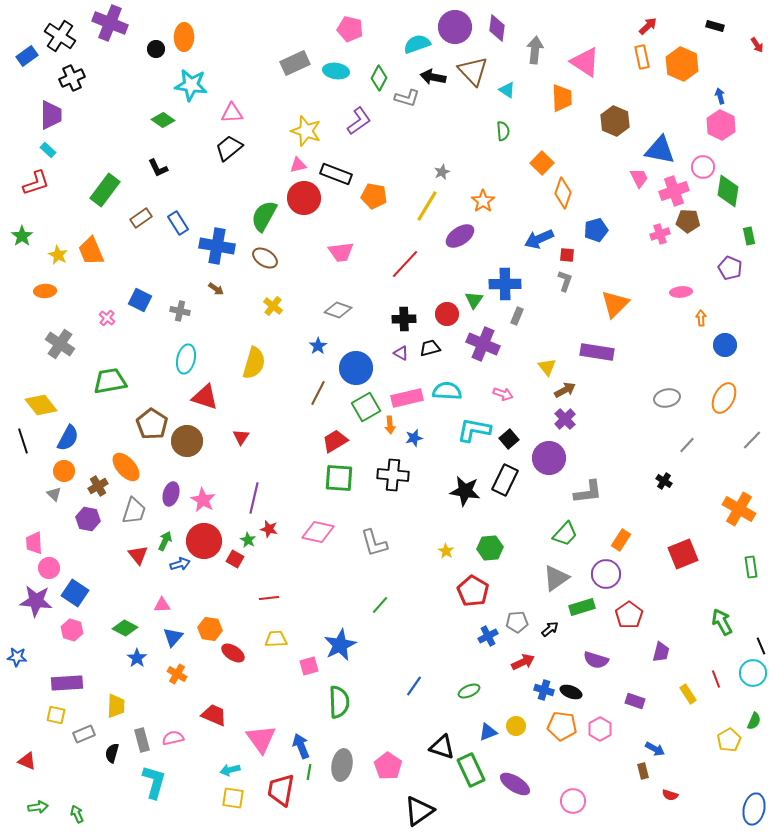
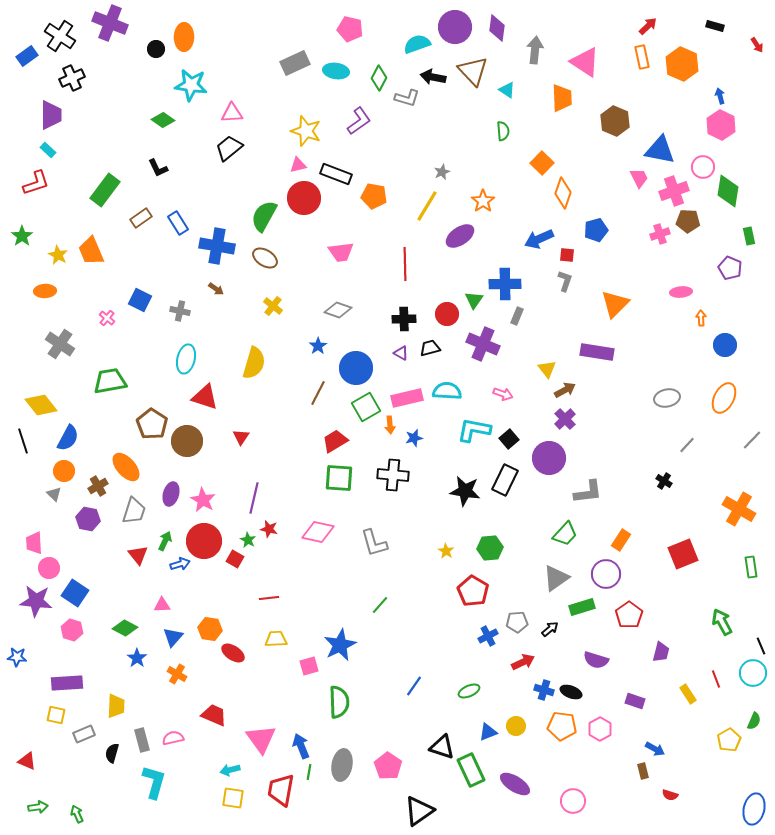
red line at (405, 264): rotated 44 degrees counterclockwise
yellow triangle at (547, 367): moved 2 px down
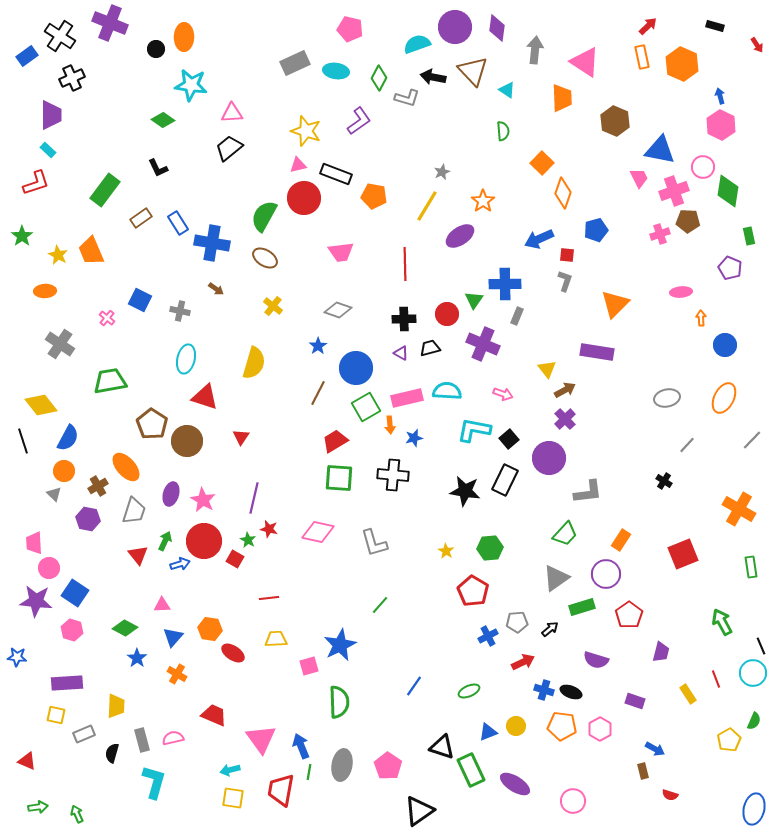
blue cross at (217, 246): moved 5 px left, 3 px up
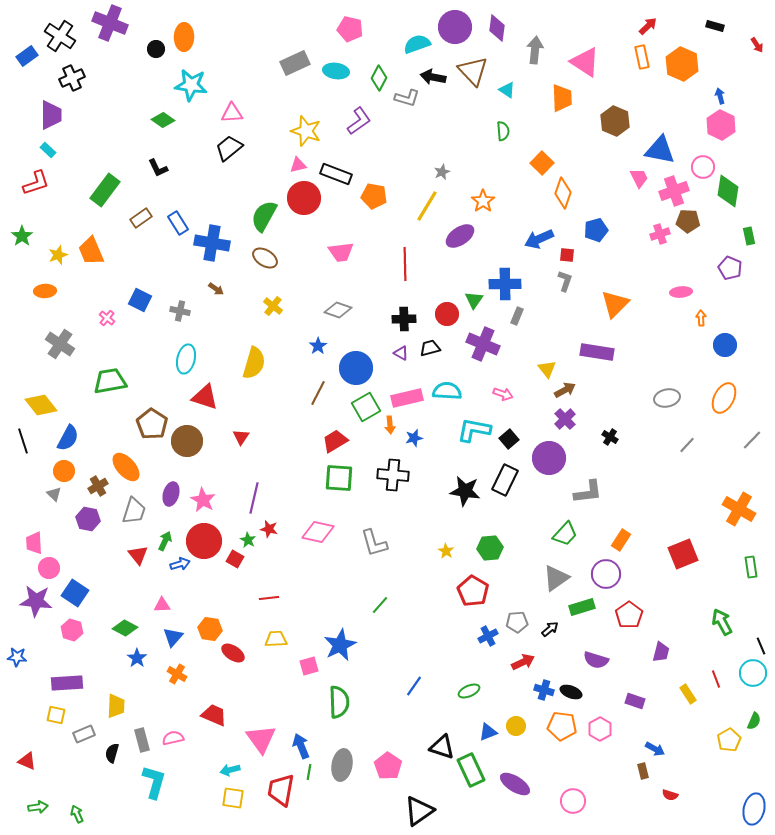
yellow star at (58, 255): rotated 24 degrees clockwise
black cross at (664, 481): moved 54 px left, 44 px up
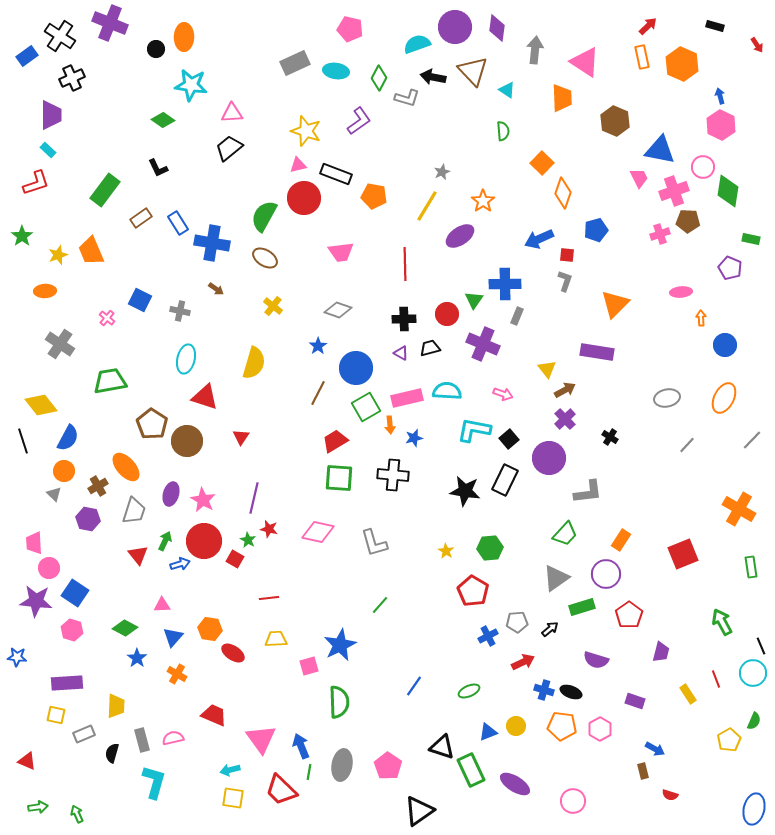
green rectangle at (749, 236): moved 2 px right, 3 px down; rotated 66 degrees counterclockwise
red trapezoid at (281, 790): rotated 56 degrees counterclockwise
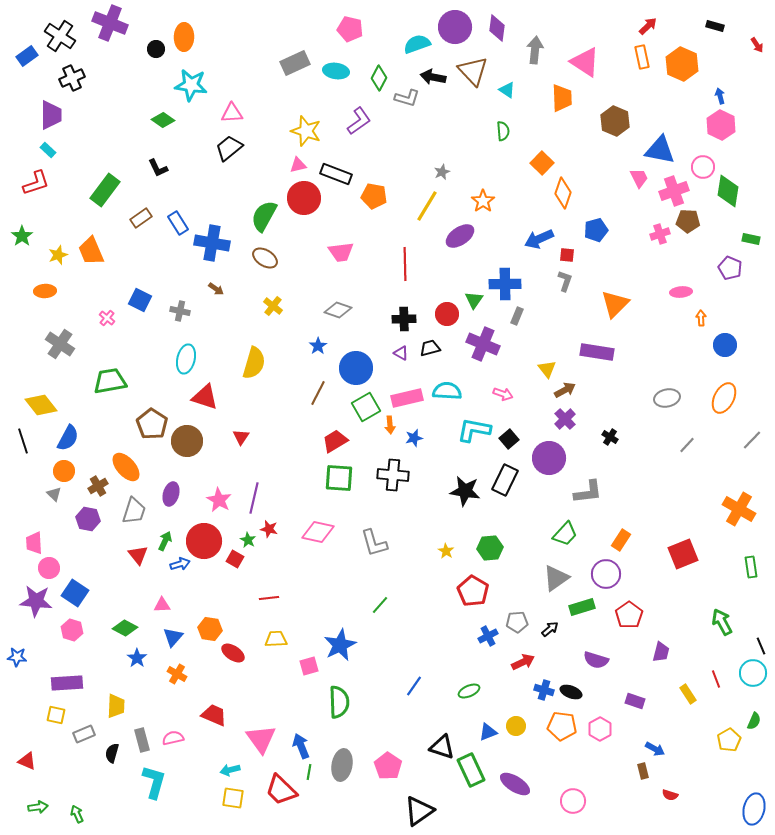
pink star at (203, 500): moved 16 px right
